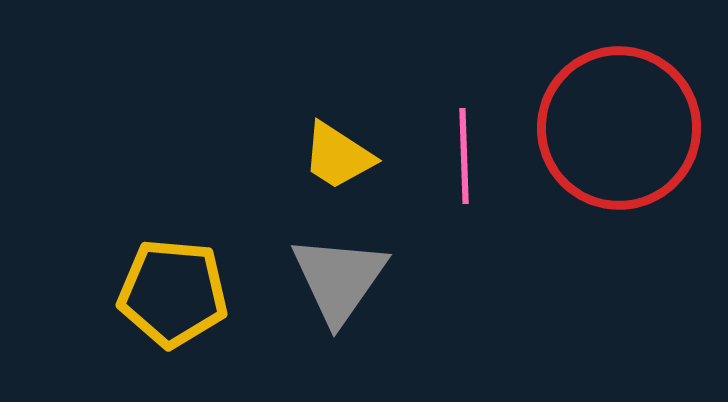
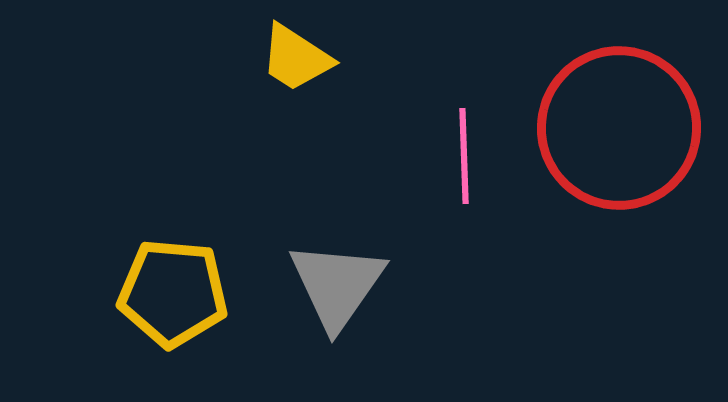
yellow trapezoid: moved 42 px left, 98 px up
gray triangle: moved 2 px left, 6 px down
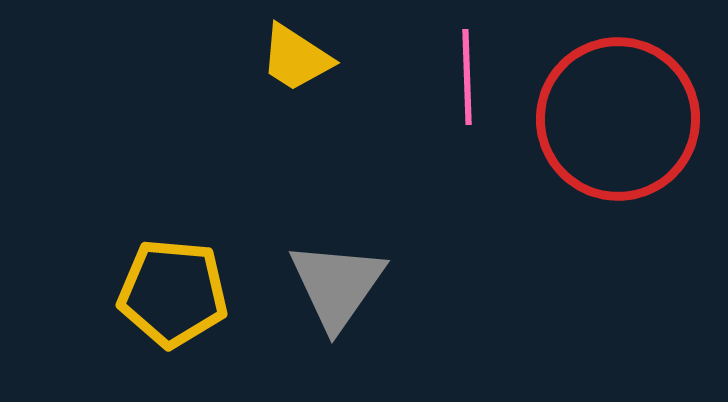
red circle: moved 1 px left, 9 px up
pink line: moved 3 px right, 79 px up
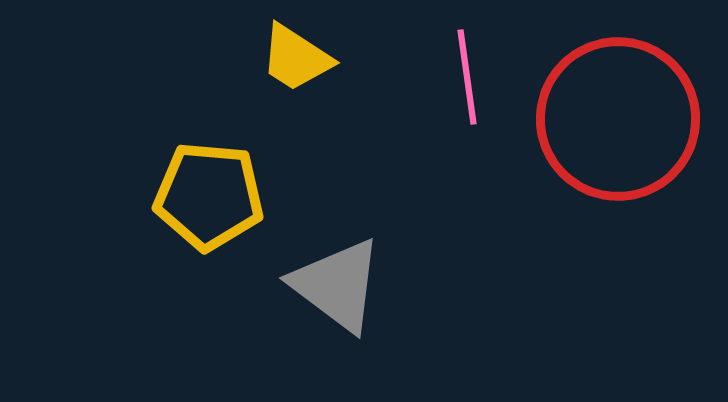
pink line: rotated 6 degrees counterclockwise
gray triangle: rotated 28 degrees counterclockwise
yellow pentagon: moved 36 px right, 97 px up
